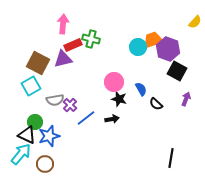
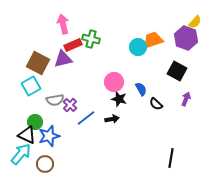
pink arrow: rotated 18 degrees counterclockwise
purple hexagon: moved 18 px right, 11 px up
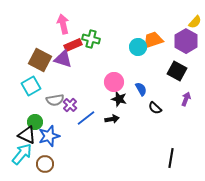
purple hexagon: moved 3 px down; rotated 10 degrees clockwise
purple triangle: rotated 30 degrees clockwise
brown square: moved 2 px right, 3 px up
black semicircle: moved 1 px left, 4 px down
cyan arrow: moved 1 px right
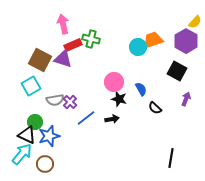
purple cross: moved 3 px up
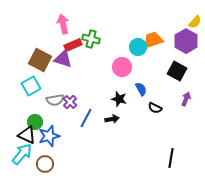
pink circle: moved 8 px right, 15 px up
black semicircle: rotated 16 degrees counterclockwise
blue line: rotated 24 degrees counterclockwise
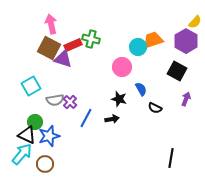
pink arrow: moved 12 px left
brown square: moved 9 px right, 12 px up
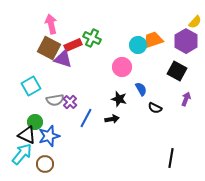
green cross: moved 1 px right, 1 px up; rotated 12 degrees clockwise
cyan circle: moved 2 px up
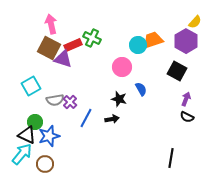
black semicircle: moved 32 px right, 9 px down
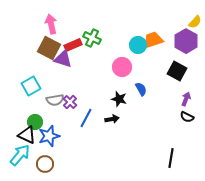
cyan arrow: moved 2 px left, 1 px down
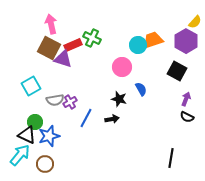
purple cross: rotated 16 degrees clockwise
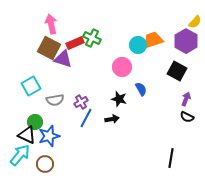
red rectangle: moved 2 px right, 2 px up
purple cross: moved 11 px right
